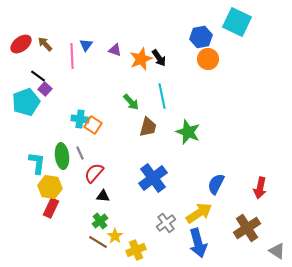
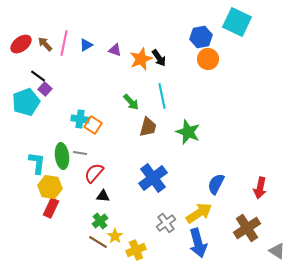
blue triangle: rotated 24 degrees clockwise
pink line: moved 8 px left, 13 px up; rotated 15 degrees clockwise
gray line: rotated 56 degrees counterclockwise
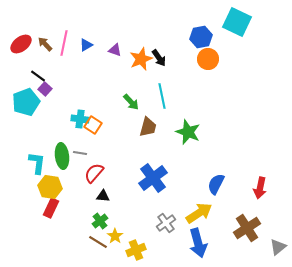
gray triangle: moved 1 px right, 4 px up; rotated 48 degrees clockwise
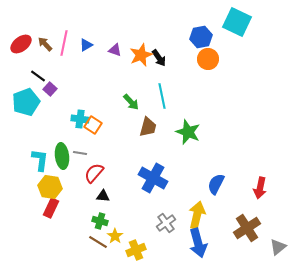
orange star: moved 4 px up
purple square: moved 5 px right
cyan L-shape: moved 3 px right, 3 px up
blue cross: rotated 24 degrees counterclockwise
yellow arrow: moved 2 px left, 2 px down; rotated 44 degrees counterclockwise
green cross: rotated 35 degrees counterclockwise
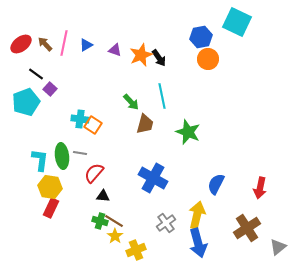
black line: moved 2 px left, 2 px up
brown trapezoid: moved 3 px left, 3 px up
brown line: moved 16 px right, 21 px up
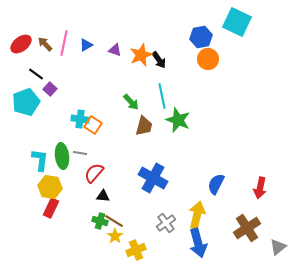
black arrow: moved 2 px down
brown trapezoid: moved 1 px left, 2 px down
green star: moved 10 px left, 12 px up
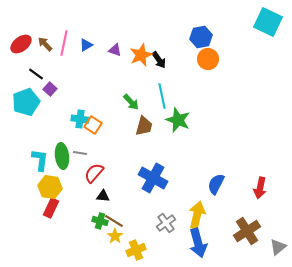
cyan square: moved 31 px right
brown cross: moved 3 px down
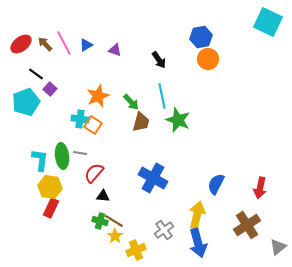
pink line: rotated 40 degrees counterclockwise
orange star: moved 43 px left, 41 px down
brown trapezoid: moved 3 px left, 4 px up
gray cross: moved 2 px left, 7 px down
brown cross: moved 6 px up
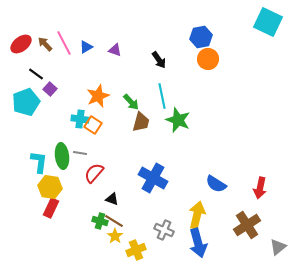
blue triangle: moved 2 px down
cyan L-shape: moved 1 px left, 2 px down
blue semicircle: rotated 85 degrees counterclockwise
black triangle: moved 9 px right, 3 px down; rotated 16 degrees clockwise
gray cross: rotated 30 degrees counterclockwise
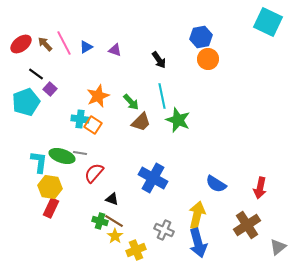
brown trapezoid: rotated 30 degrees clockwise
green ellipse: rotated 65 degrees counterclockwise
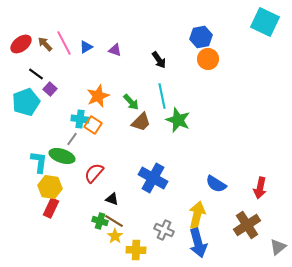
cyan square: moved 3 px left
gray line: moved 8 px left, 14 px up; rotated 64 degrees counterclockwise
yellow cross: rotated 24 degrees clockwise
